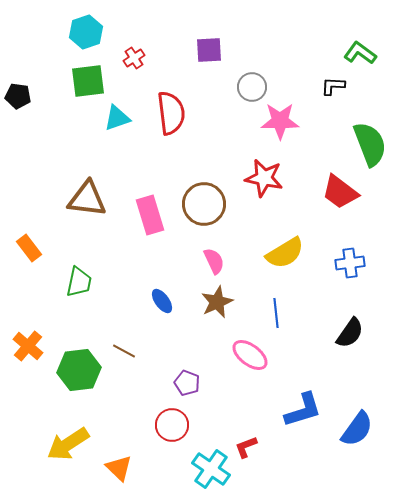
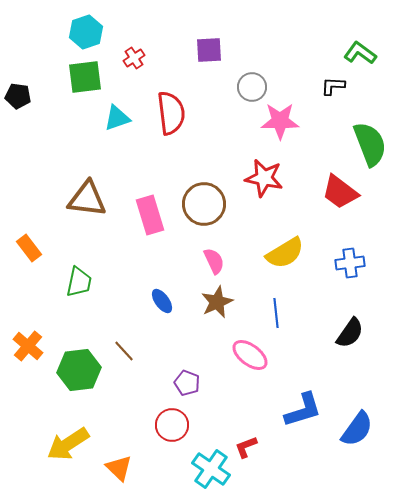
green square: moved 3 px left, 4 px up
brown line: rotated 20 degrees clockwise
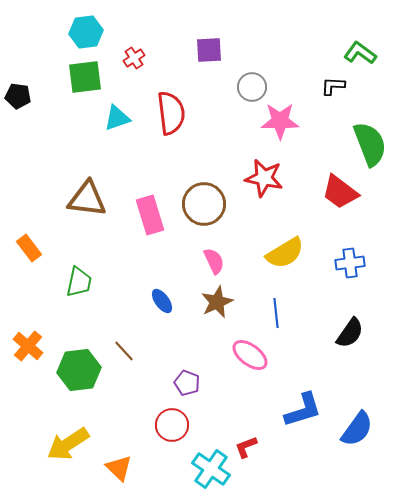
cyan hexagon: rotated 12 degrees clockwise
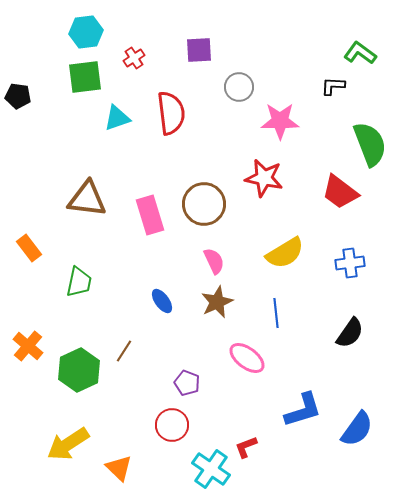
purple square: moved 10 px left
gray circle: moved 13 px left
brown line: rotated 75 degrees clockwise
pink ellipse: moved 3 px left, 3 px down
green hexagon: rotated 18 degrees counterclockwise
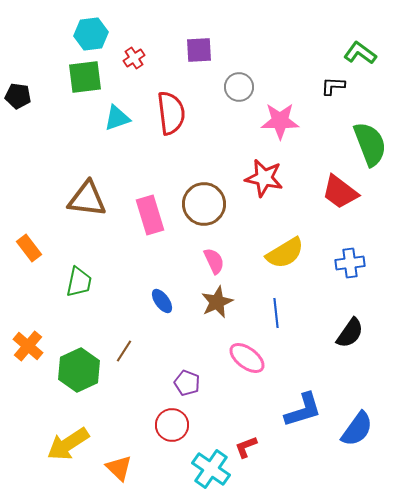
cyan hexagon: moved 5 px right, 2 px down
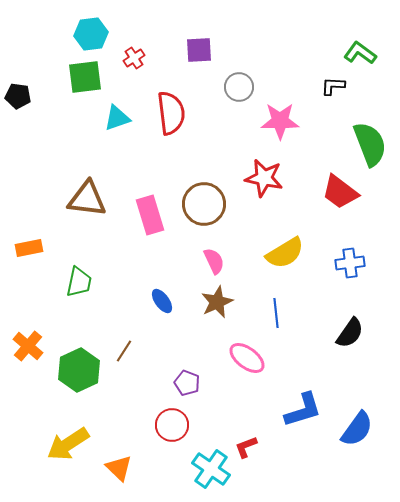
orange rectangle: rotated 64 degrees counterclockwise
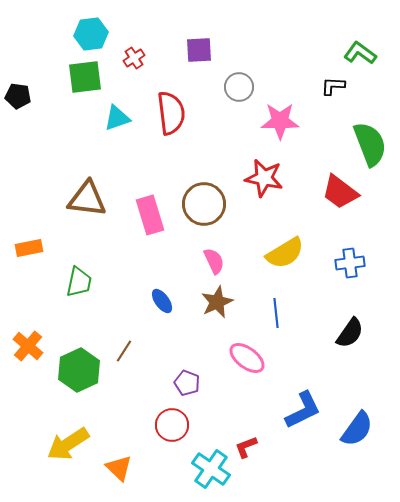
blue L-shape: rotated 9 degrees counterclockwise
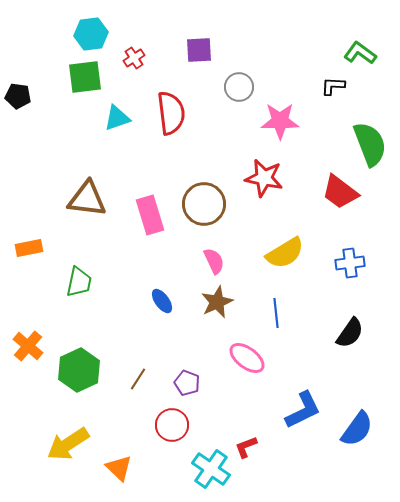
brown line: moved 14 px right, 28 px down
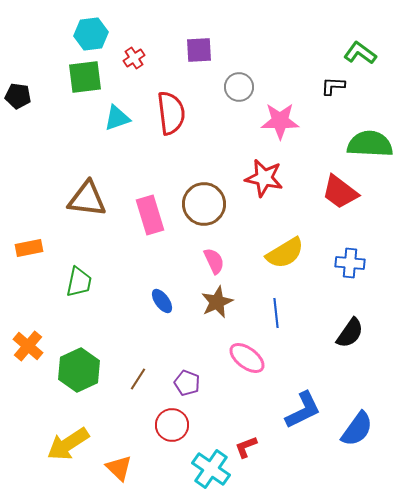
green semicircle: rotated 66 degrees counterclockwise
blue cross: rotated 12 degrees clockwise
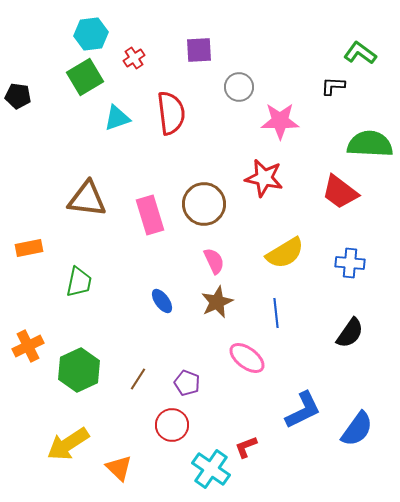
green square: rotated 24 degrees counterclockwise
orange cross: rotated 24 degrees clockwise
